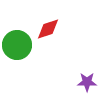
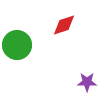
red diamond: moved 16 px right, 4 px up
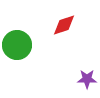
purple star: moved 3 px up
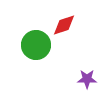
green circle: moved 19 px right
